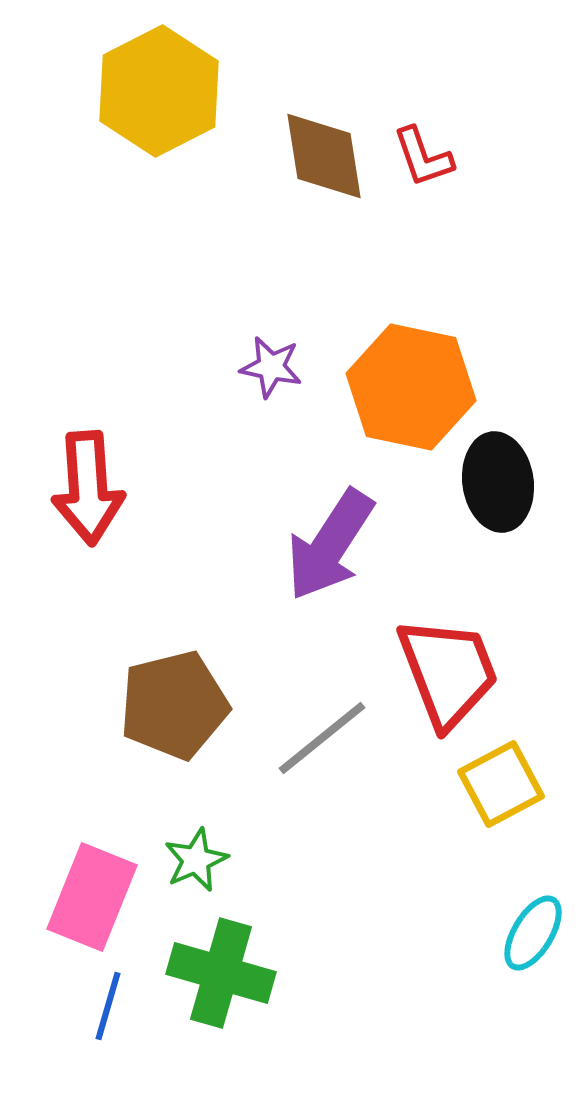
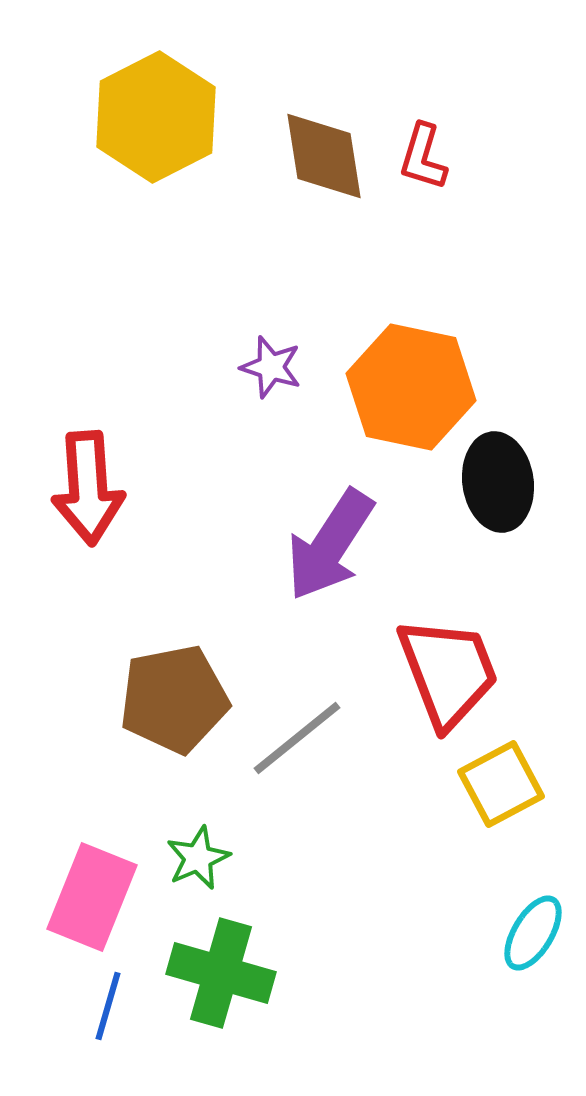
yellow hexagon: moved 3 px left, 26 px down
red L-shape: rotated 36 degrees clockwise
purple star: rotated 6 degrees clockwise
brown pentagon: moved 6 px up; rotated 3 degrees clockwise
gray line: moved 25 px left
green star: moved 2 px right, 2 px up
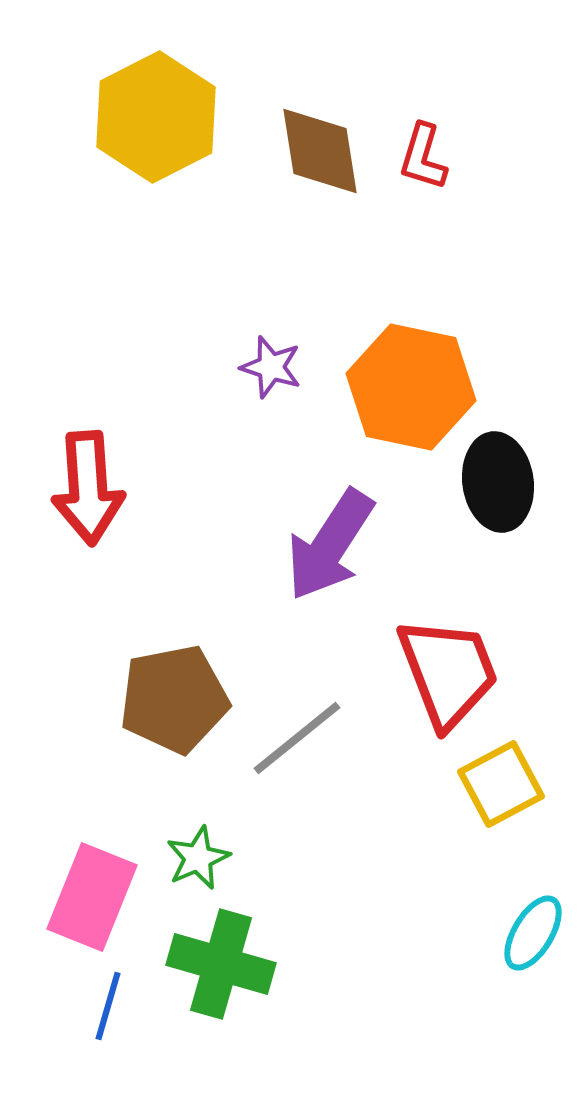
brown diamond: moved 4 px left, 5 px up
green cross: moved 9 px up
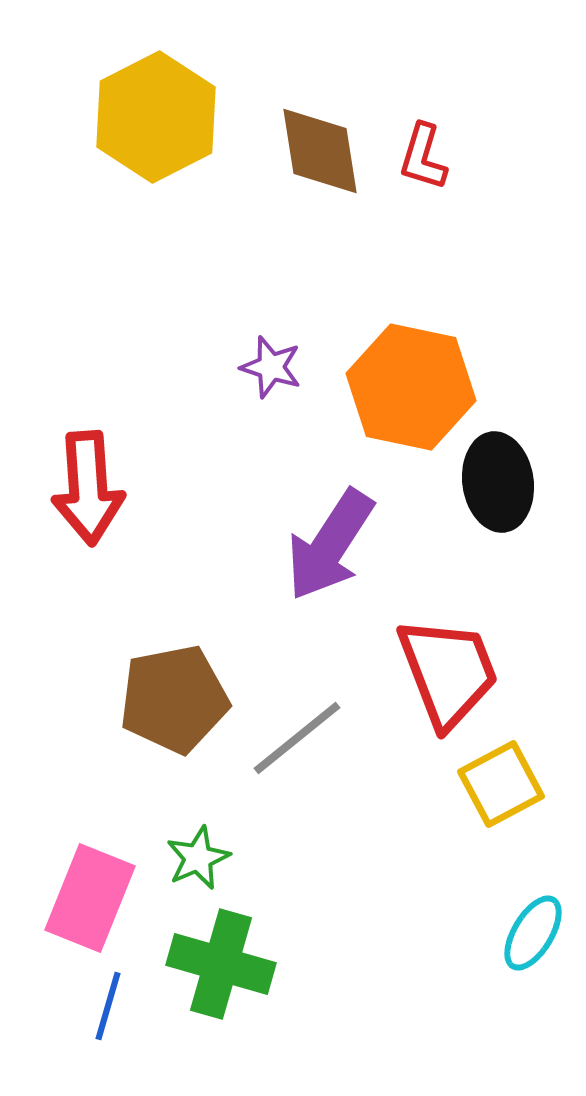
pink rectangle: moved 2 px left, 1 px down
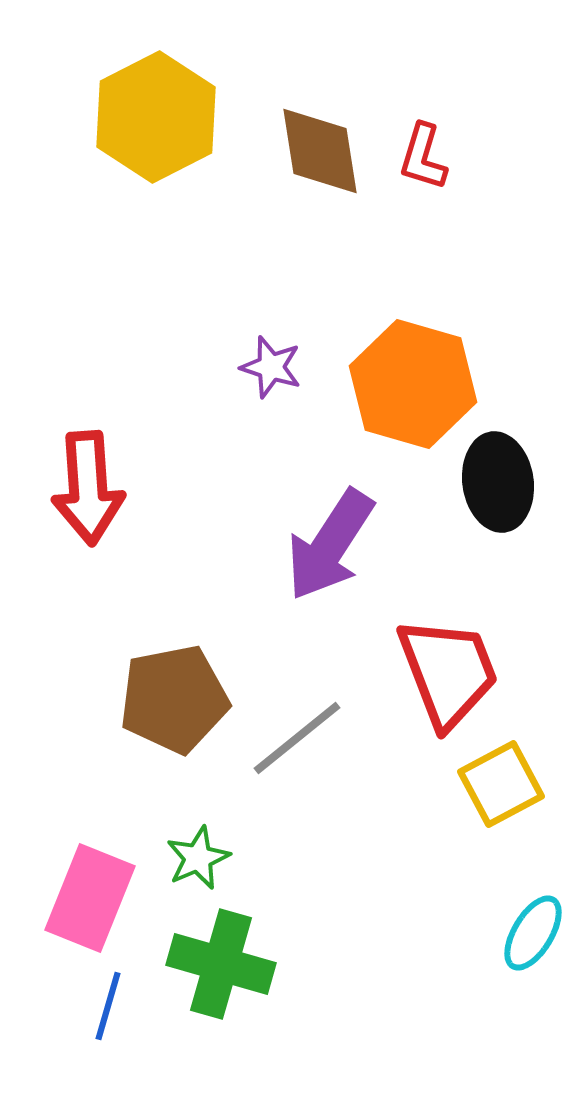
orange hexagon: moved 2 px right, 3 px up; rotated 4 degrees clockwise
